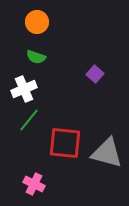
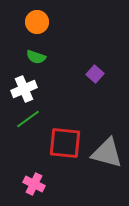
green line: moved 1 px left, 1 px up; rotated 15 degrees clockwise
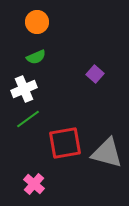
green semicircle: rotated 42 degrees counterclockwise
red square: rotated 16 degrees counterclockwise
pink cross: rotated 15 degrees clockwise
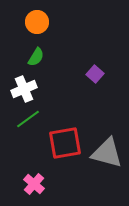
green semicircle: rotated 36 degrees counterclockwise
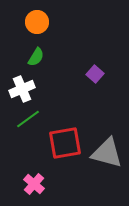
white cross: moved 2 px left
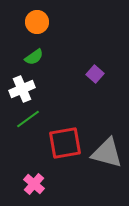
green semicircle: moved 2 px left; rotated 24 degrees clockwise
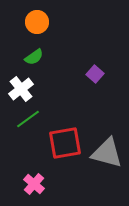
white cross: moved 1 px left; rotated 15 degrees counterclockwise
